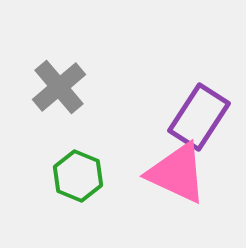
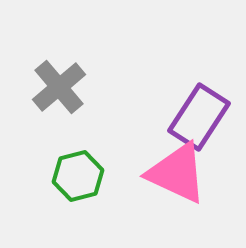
green hexagon: rotated 24 degrees clockwise
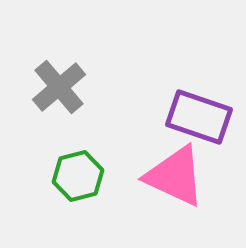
purple rectangle: rotated 76 degrees clockwise
pink triangle: moved 2 px left, 3 px down
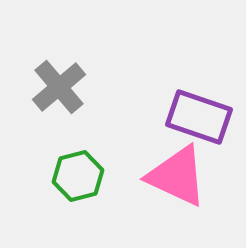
pink triangle: moved 2 px right
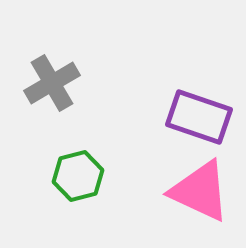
gray cross: moved 7 px left, 4 px up; rotated 10 degrees clockwise
pink triangle: moved 23 px right, 15 px down
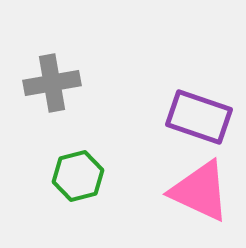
gray cross: rotated 20 degrees clockwise
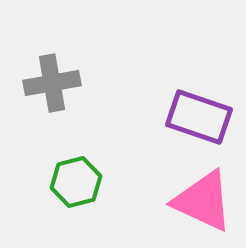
green hexagon: moved 2 px left, 6 px down
pink triangle: moved 3 px right, 10 px down
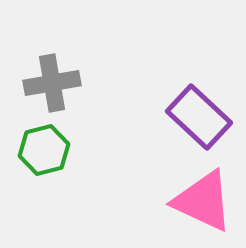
purple rectangle: rotated 24 degrees clockwise
green hexagon: moved 32 px left, 32 px up
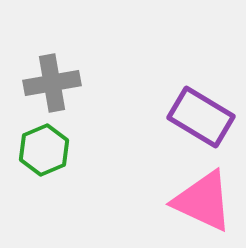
purple rectangle: moved 2 px right; rotated 12 degrees counterclockwise
green hexagon: rotated 9 degrees counterclockwise
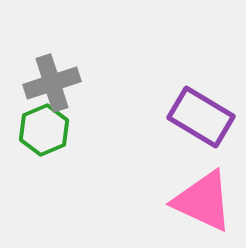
gray cross: rotated 8 degrees counterclockwise
green hexagon: moved 20 px up
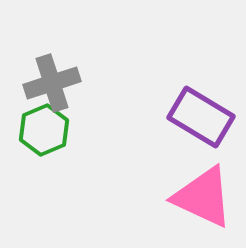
pink triangle: moved 4 px up
